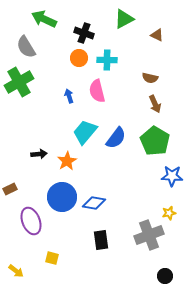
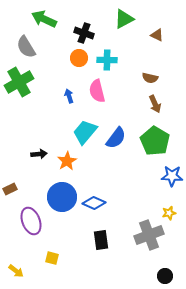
blue diamond: rotated 15 degrees clockwise
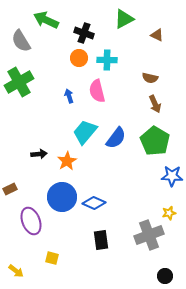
green arrow: moved 2 px right, 1 px down
gray semicircle: moved 5 px left, 6 px up
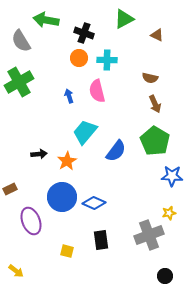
green arrow: rotated 15 degrees counterclockwise
blue semicircle: moved 13 px down
yellow square: moved 15 px right, 7 px up
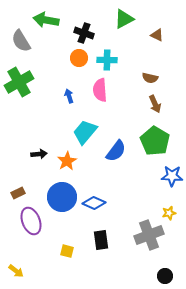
pink semicircle: moved 3 px right, 1 px up; rotated 10 degrees clockwise
brown rectangle: moved 8 px right, 4 px down
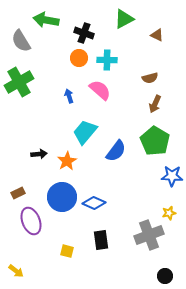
brown semicircle: rotated 28 degrees counterclockwise
pink semicircle: rotated 135 degrees clockwise
brown arrow: rotated 48 degrees clockwise
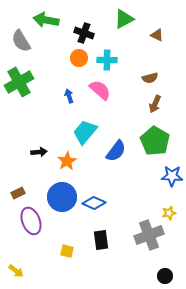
black arrow: moved 2 px up
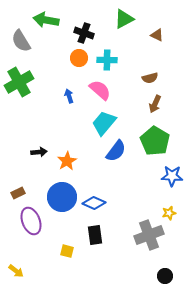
cyan trapezoid: moved 19 px right, 9 px up
black rectangle: moved 6 px left, 5 px up
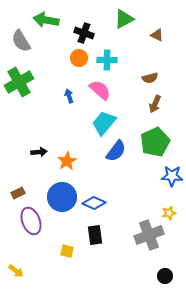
green pentagon: moved 1 px down; rotated 16 degrees clockwise
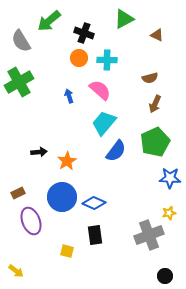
green arrow: moved 3 px right, 1 px down; rotated 50 degrees counterclockwise
blue star: moved 2 px left, 2 px down
